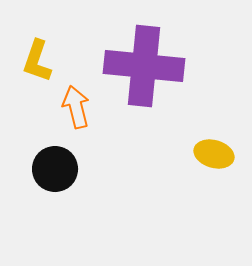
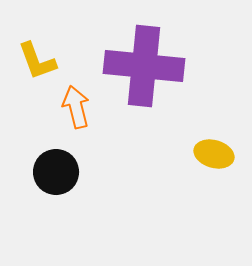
yellow L-shape: rotated 39 degrees counterclockwise
black circle: moved 1 px right, 3 px down
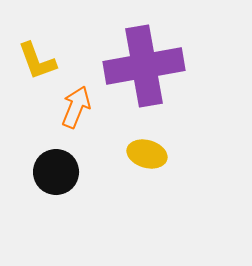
purple cross: rotated 16 degrees counterclockwise
orange arrow: rotated 36 degrees clockwise
yellow ellipse: moved 67 px left
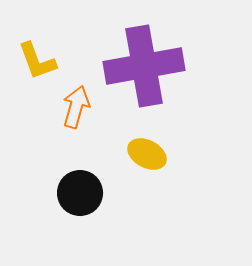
orange arrow: rotated 6 degrees counterclockwise
yellow ellipse: rotated 12 degrees clockwise
black circle: moved 24 px right, 21 px down
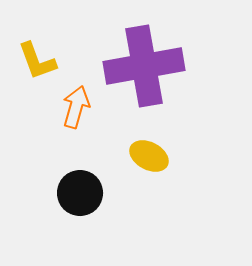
yellow ellipse: moved 2 px right, 2 px down
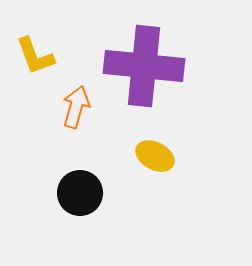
yellow L-shape: moved 2 px left, 5 px up
purple cross: rotated 16 degrees clockwise
yellow ellipse: moved 6 px right
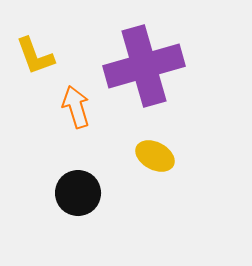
purple cross: rotated 22 degrees counterclockwise
orange arrow: rotated 33 degrees counterclockwise
black circle: moved 2 px left
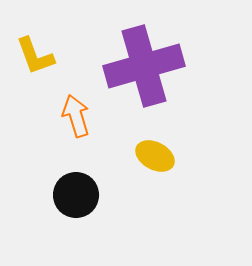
orange arrow: moved 9 px down
black circle: moved 2 px left, 2 px down
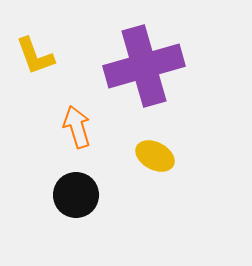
orange arrow: moved 1 px right, 11 px down
